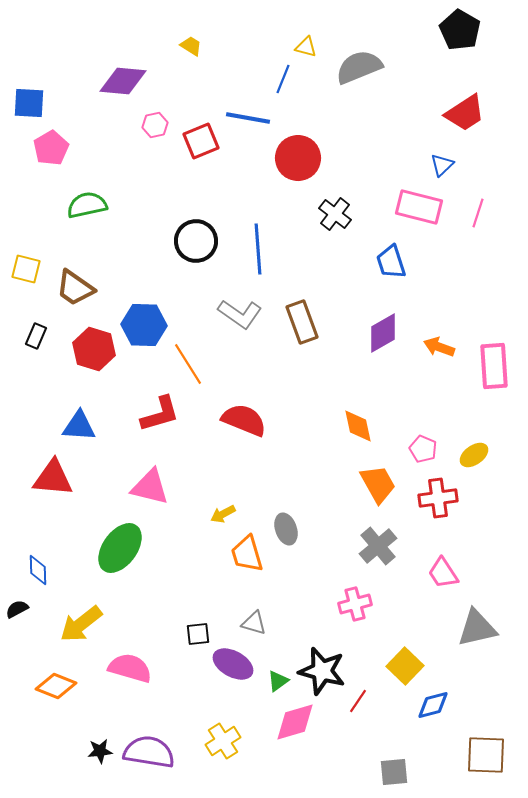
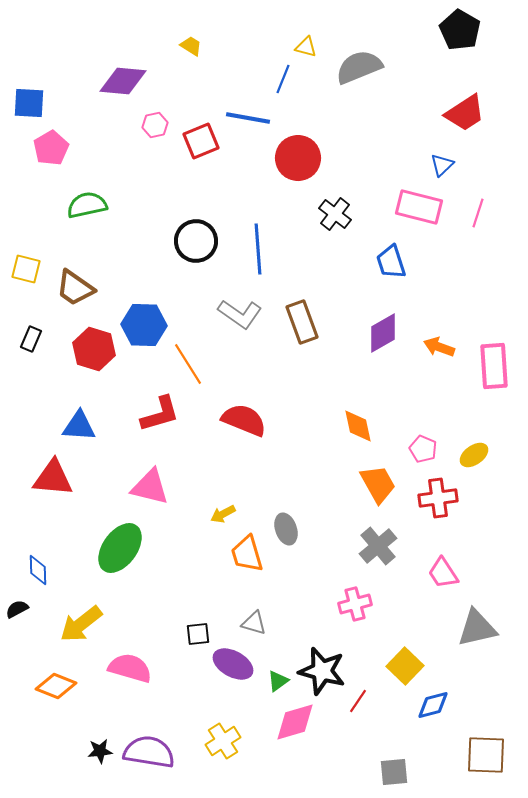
black rectangle at (36, 336): moved 5 px left, 3 px down
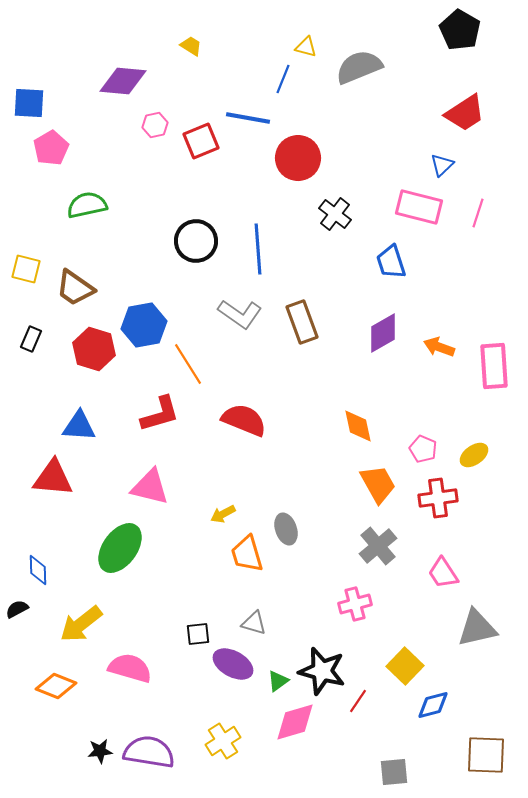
blue hexagon at (144, 325): rotated 12 degrees counterclockwise
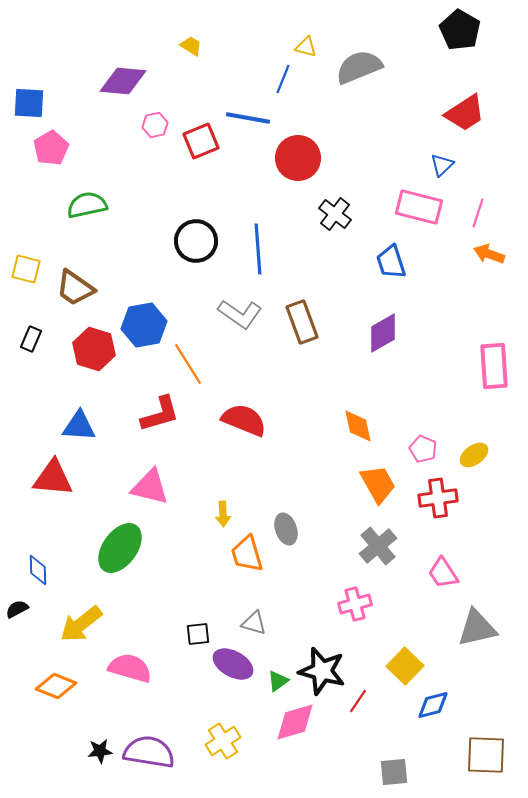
orange arrow at (439, 347): moved 50 px right, 93 px up
yellow arrow at (223, 514): rotated 65 degrees counterclockwise
